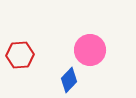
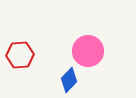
pink circle: moved 2 px left, 1 px down
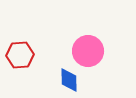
blue diamond: rotated 45 degrees counterclockwise
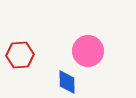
blue diamond: moved 2 px left, 2 px down
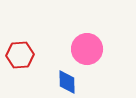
pink circle: moved 1 px left, 2 px up
